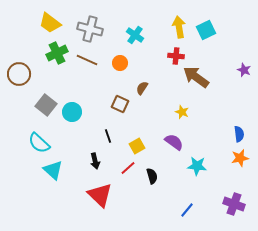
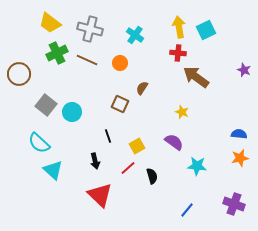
red cross: moved 2 px right, 3 px up
blue semicircle: rotated 77 degrees counterclockwise
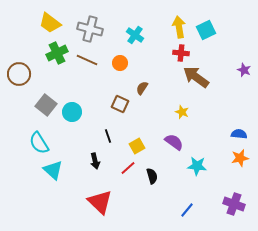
red cross: moved 3 px right
cyan semicircle: rotated 15 degrees clockwise
red triangle: moved 7 px down
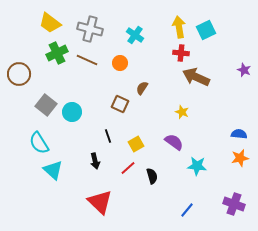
brown arrow: rotated 12 degrees counterclockwise
yellow square: moved 1 px left, 2 px up
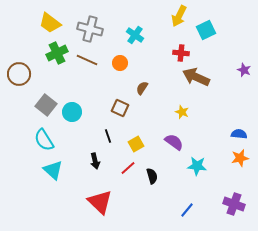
yellow arrow: moved 11 px up; rotated 145 degrees counterclockwise
brown square: moved 4 px down
cyan semicircle: moved 5 px right, 3 px up
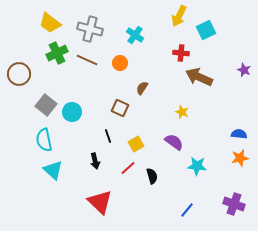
brown arrow: moved 3 px right
cyan semicircle: rotated 20 degrees clockwise
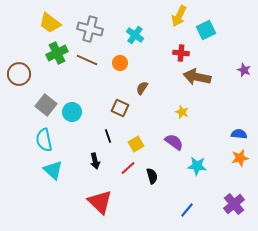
brown arrow: moved 2 px left; rotated 12 degrees counterclockwise
purple cross: rotated 30 degrees clockwise
